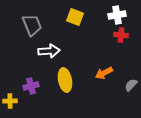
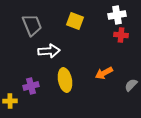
yellow square: moved 4 px down
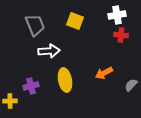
gray trapezoid: moved 3 px right
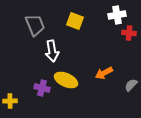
red cross: moved 8 px right, 2 px up
white arrow: moved 3 px right; rotated 85 degrees clockwise
yellow ellipse: moved 1 px right; rotated 55 degrees counterclockwise
purple cross: moved 11 px right, 2 px down; rotated 28 degrees clockwise
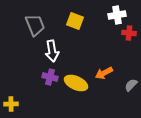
yellow ellipse: moved 10 px right, 3 px down
purple cross: moved 8 px right, 11 px up
yellow cross: moved 1 px right, 3 px down
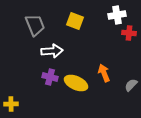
white arrow: rotated 85 degrees counterclockwise
orange arrow: rotated 96 degrees clockwise
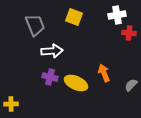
yellow square: moved 1 px left, 4 px up
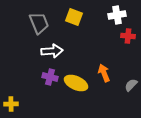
gray trapezoid: moved 4 px right, 2 px up
red cross: moved 1 px left, 3 px down
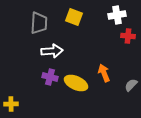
gray trapezoid: rotated 25 degrees clockwise
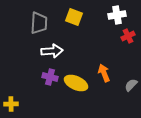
red cross: rotated 32 degrees counterclockwise
